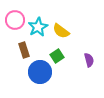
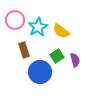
purple semicircle: moved 14 px left
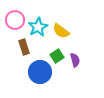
brown rectangle: moved 3 px up
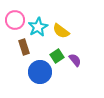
purple semicircle: rotated 24 degrees counterclockwise
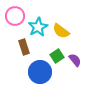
pink circle: moved 4 px up
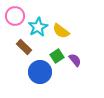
brown rectangle: rotated 28 degrees counterclockwise
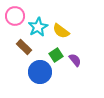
green square: moved 1 px left, 1 px up
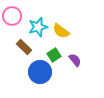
pink circle: moved 3 px left
cyan star: rotated 12 degrees clockwise
green square: moved 2 px left
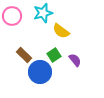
cyan star: moved 5 px right, 14 px up
brown rectangle: moved 8 px down
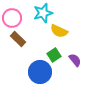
pink circle: moved 2 px down
yellow semicircle: moved 2 px left; rotated 12 degrees counterclockwise
brown rectangle: moved 6 px left, 16 px up
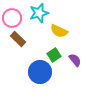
cyan star: moved 4 px left
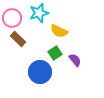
green square: moved 1 px right, 2 px up
